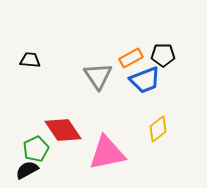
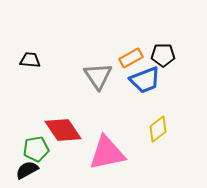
green pentagon: rotated 15 degrees clockwise
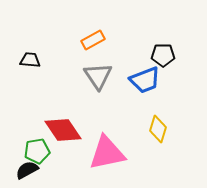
orange rectangle: moved 38 px left, 18 px up
yellow diamond: rotated 36 degrees counterclockwise
green pentagon: moved 1 px right, 2 px down
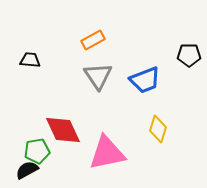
black pentagon: moved 26 px right
red diamond: rotated 9 degrees clockwise
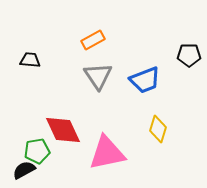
black semicircle: moved 3 px left
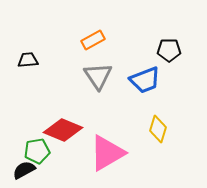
black pentagon: moved 20 px left, 5 px up
black trapezoid: moved 2 px left; rotated 10 degrees counterclockwise
red diamond: rotated 42 degrees counterclockwise
pink triangle: rotated 18 degrees counterclockwise
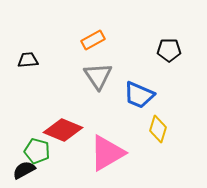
blue trapezoid: moved 6 px left, 15 px down; rotated 44 degrees clockwise
green pentagon: rotated 25 degrees clockwise
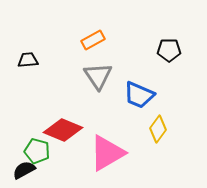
yellow diamond: rotated 20 degrees clockwise
